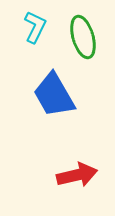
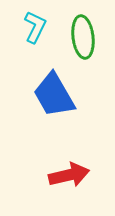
green ellipse: rotated 9 degrees clockwise
red arrow: moved 8 px left
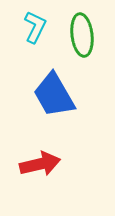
green ellipse: moved 1 px left, 2 px up
red arrow: moved 29 px left, 11 px up
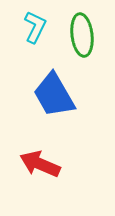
red arrow: rotated 144 degrees counterclockwise
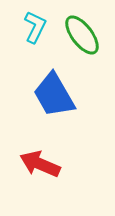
green ellipse: rotated 30 degrees counterclockwise
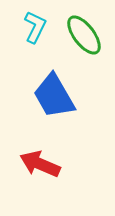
green ellipse: moved 2 px right
blue trapezoid: moved 1 px down
